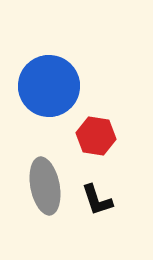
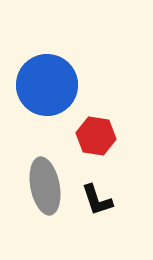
blue circle: moved 2 px left, 1 px up
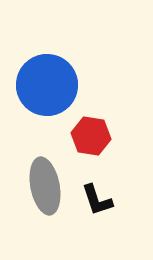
red hexagon: moved 5 px left
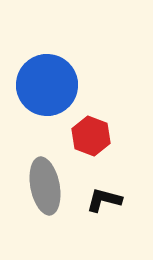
red hexagon: rotated 12 degrees clockwise
black L-shape: moved 7 px right; rotated 123 degrees clockwise
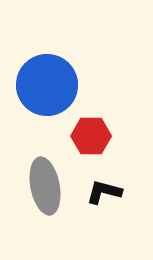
red hexagon: rotated 21 degrees counterclockwise
black L-shape: moved 8 px up
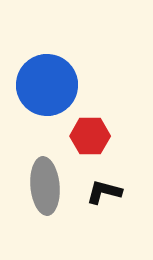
red hexagon: moved 1 px left
gray ellipse: rotated 6 degrees clockwise
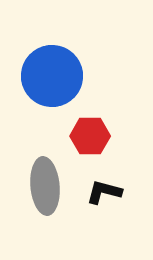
blue circle: moved 5 px right, 9 px up
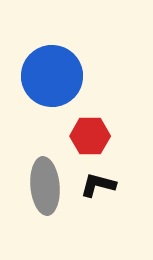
black L-shape: moved 6 px left, 7 px up
